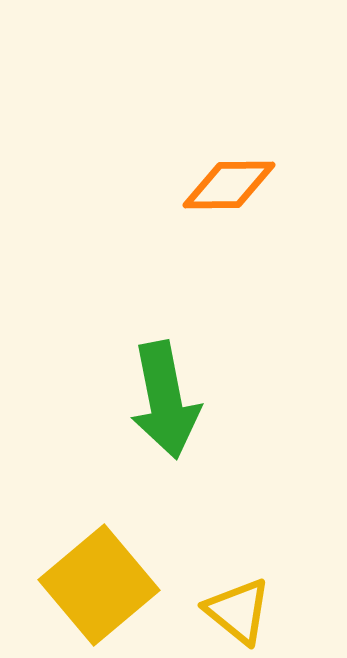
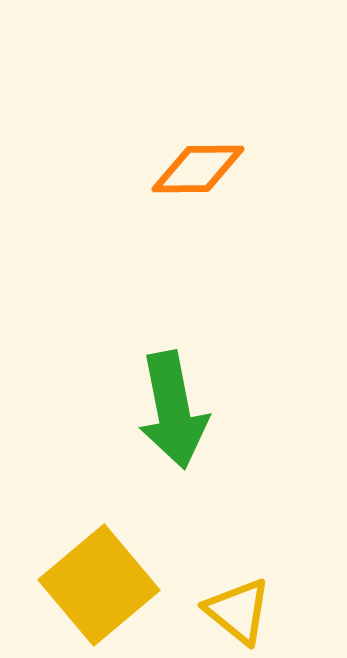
orange diamond: moved 31 px left, 16 px up
green arrow: moved 8 px right, 10 px down
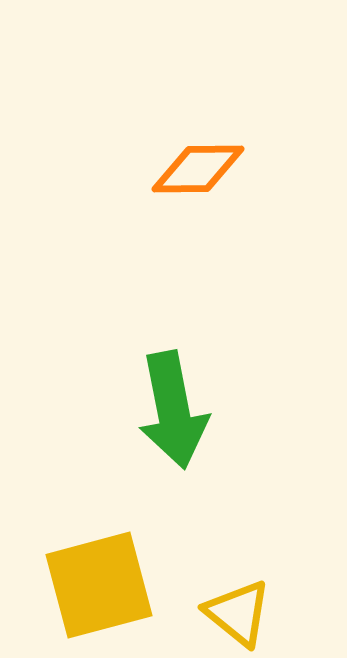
yellow square: rotated 25 degrees clockwise
yellow triangle: moved 2 px down
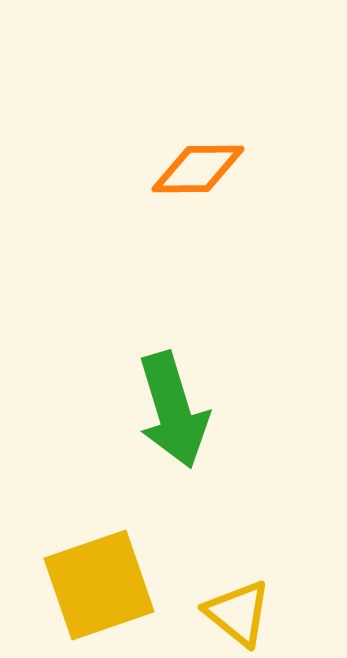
green arrow: rotated 6 degrees counterclockwise
yellow square: rotated 4 degrees counterclockwise
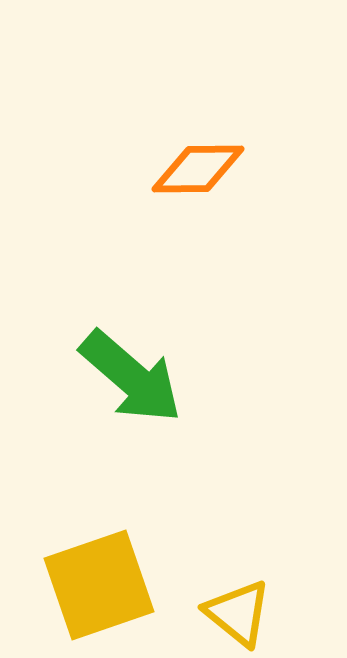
green arrow: moved 42 px left, 33 px up; rotated 32 degrees counterclockwise
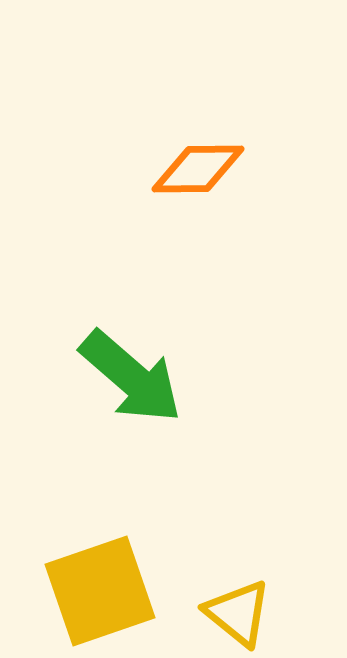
yellow square: moved 1 px right, 6 px down
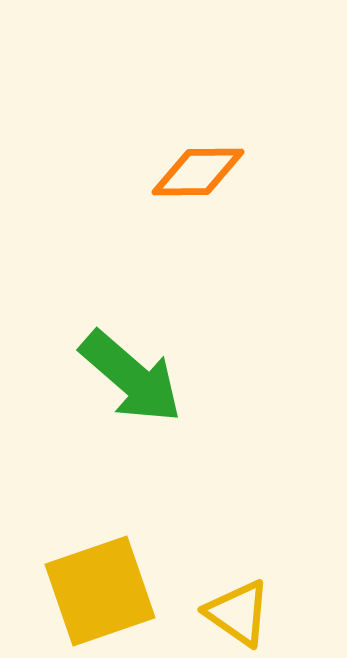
orange diamond: moved 3 px down
yellow triangle: rotated 4 degrees counterclockwise
